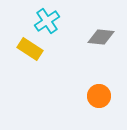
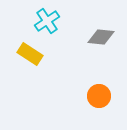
yellow rectangle: moved 5 px down
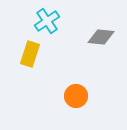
yellow rectangle: rotated 75 degrees clockwise
orange circle: moved 23 px left
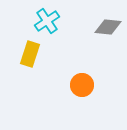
gray diamond: moved 7 px right, 10 px up
orange circle: moved 6 px right, 11 px up
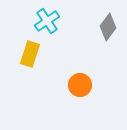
gray diamond: rotated 60 degrees counterclockwise
orange circle: moved 2 px left
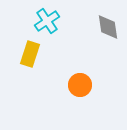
gray diamond: rotated 44 degrees counterclockwise
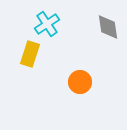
cyan cross: moved 3 px down
orange circle: moved 3 px up
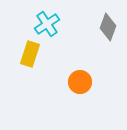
gray diamond: rotated 28 degrees clockwise
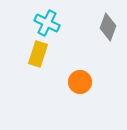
cyan cross: moved 1 px up; rotated 30 degrees counterclockwise
yellow rectangle: moved 8 px right
